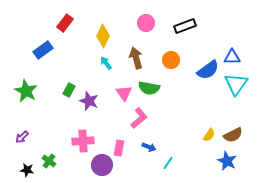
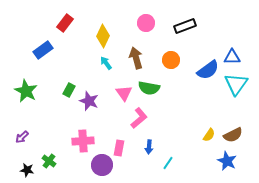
blue arrow: rotated 72 degrees clockwise
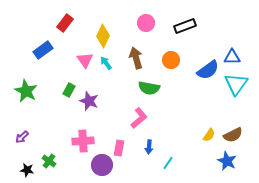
pink triangle: moved 39 px left, 33 px up
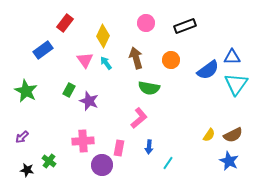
blue star: moved 2 px right
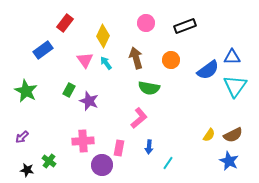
cyan triangle: moved 1 px left, 2 px down
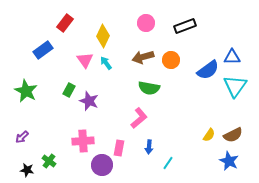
brown arrow: moved 7 px right, 1 px up; rotated 90 degrees counterclockwise
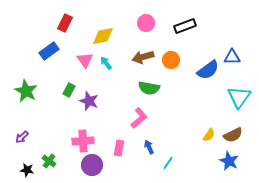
red rectangle: rotated 12 degrees counterclockwise
yellow diamond: rotated 55 degrees clockwise
blue rectangle: moved 6 px right, 1 px down
cyan triangle: moved 4 px right, 11 px down
blue arrow: rotated 152 degrees clockwise
purple circle: moved 10 px left
